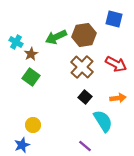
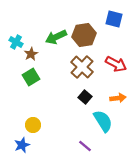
green square: rotated 24 degrees clockwise
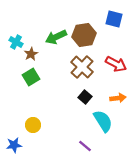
blue star: moved 8 px left; rotated 14 degrees clockwise
